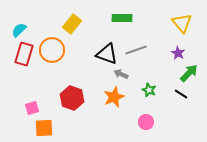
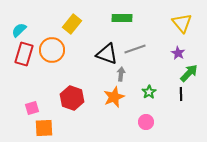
gray line: moved 1 px left, 1 px up
gray arrow: rotated 72 degrees clockwise
green star: moved 2 px down; rotated 16 degrees clockwise
black line: rotated 56 degrees clockwise
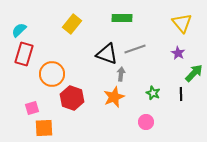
orange circle: moved 24 px down
green arrow: moved 5 px right
green star: moved 4 px right, 1 px down; rotated 16 degrees counterclockwise
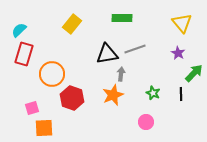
black triangle: rotated 30 degrees counterclockwise
orange star: moved 1 px left, 2 px up
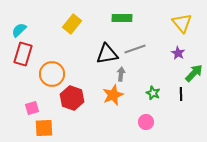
red rectangle: moved 1 px left
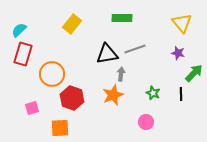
purple star: rotated 16 degrees counterclockwise
orange square: moved 16 px right
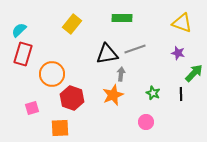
yellow triangle: rotated 30 degrees counterclockwise
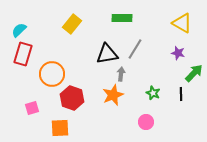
yellow triangle: rotated 10 degrees clockwise
gray line: rotated 40 degrees counterclockwise
